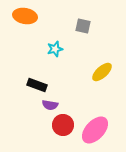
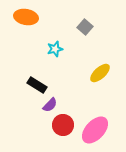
orange ellipse: moved 1 px right, 1 px down
gray square: moved 2 px right, 1 px down; rotated 28 degrees clockwise
yellow ellipse: moved 2 px left, 1 px down
black rectangle: rotated 12 degrees clockwise
purple semicircle: rotated 56 degrees counterclockwise
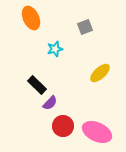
orange ellipse: moved 5 px right, 1 px down; rotated 55 degrees clockwise
gray square: rotated 28 degrees clockwise
black rectangle: rotated 12 degrees clockwise
purple semicircle: moved 2 px up
red circle: moved 1 px down
pink ellipse: moved 2 px right, 2 px down; rotated 72 degrees clockwise
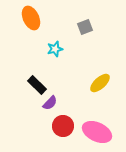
yellow ellipse: moved 10 px down
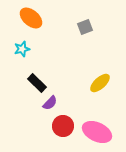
orange ellipse: rotated 25 degrees counterclockwise
cyan star: moved 33 px left
black rectangle: moved 2 px up
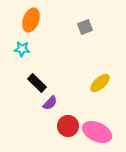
orange ellipse: moved 2 px down; rotated 70 degrees clockwise
cyan star: rotated 21 degrees clockwise
red circle: moved 5 px right
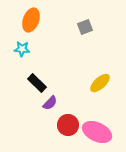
red circle: moved 1 px up
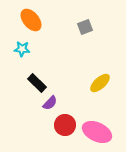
orange ellipse: rotated 60 degrees counterclockwise
red circle: moved 3 px left
